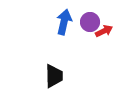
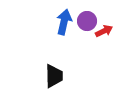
purple circle: moved 3 px left, 1 px up
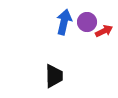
purple circle: moved 1 px down
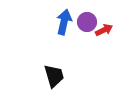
red arrow: moved 1 px up
black trapezoid: rotated 15 degrees counterclockwise
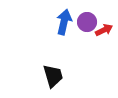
black trapezoid: moved 1 px left
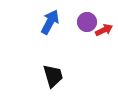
blue arrow: moved 14 px left; rotated 15 degrees clockwise
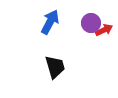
purple circle: moved 4 px right, 1 px down
black trapezoid: moved 2 px right, 9 px up
